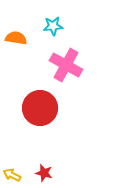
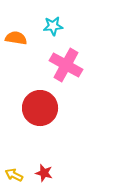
yellow arrow: moved 2 px right
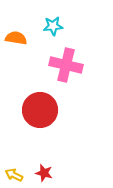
pink cross: rotated 16 degrees counterclockwise
red circle: moved 2 px down
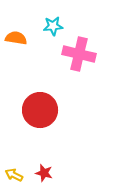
pink cross: moved 13 px right, 11 px up
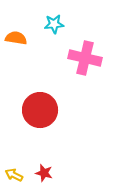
cyan star: moved 1 px right, 2 px up
pink cross: moved 6 px right, 4 px down
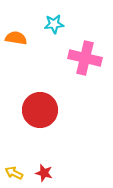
yellow arrow: moved 2 px up
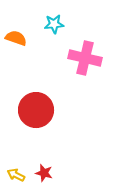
orange semicircle: rotated 10 degrees clockwise
red circle: moved 4 px left
yellow arrow: moved 2 px right, 2 px down
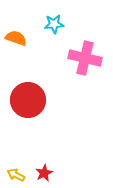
red circle: moved 8 px left, 10 px up
red star: rotated 30 degrees clockwise
